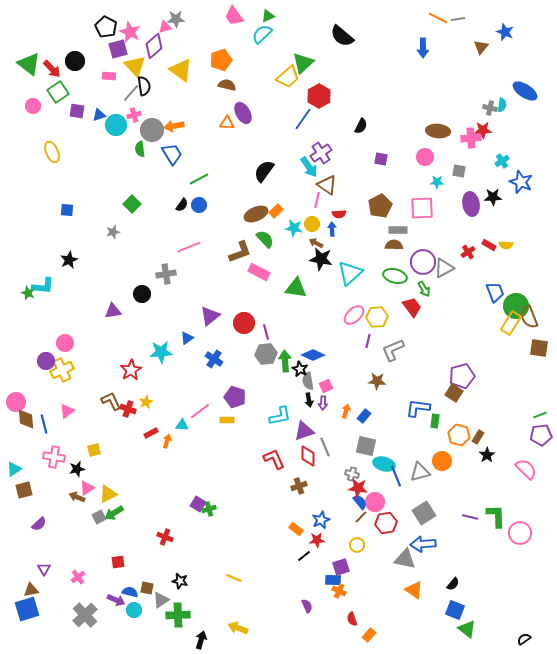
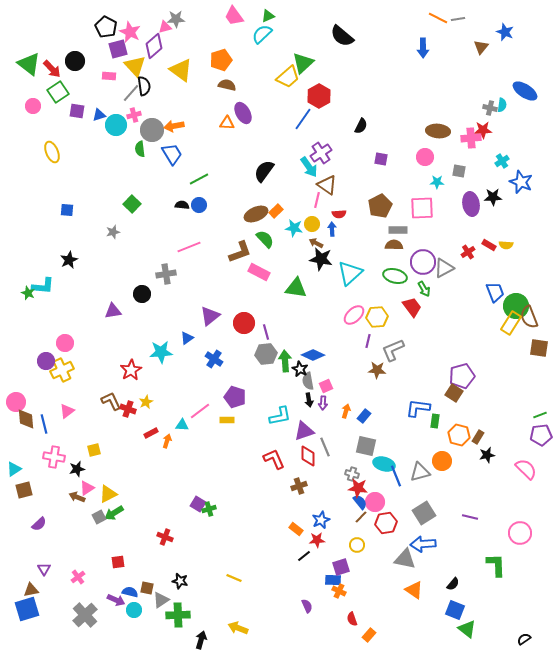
black semicircle at (182, 205): rotated 120 degrees counterclockwise
brown star at (377, 381): moved 11 px up
black star at (487, 455): rotated 21 degrees clockwise
green L-shape at (496, 516): moved 49 px down
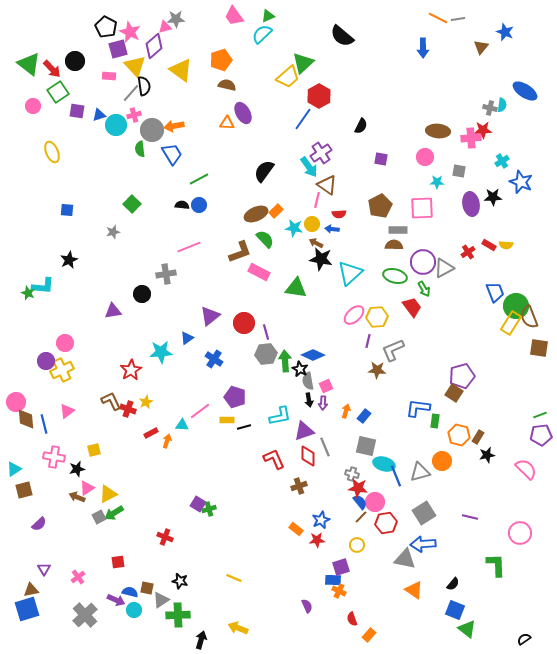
blue arrow at (332, 229): rotated 80 degrees counterclockwise
black line at (304, 556): moved 60 px left, 129 px up; rotated 24 degrees clockwise
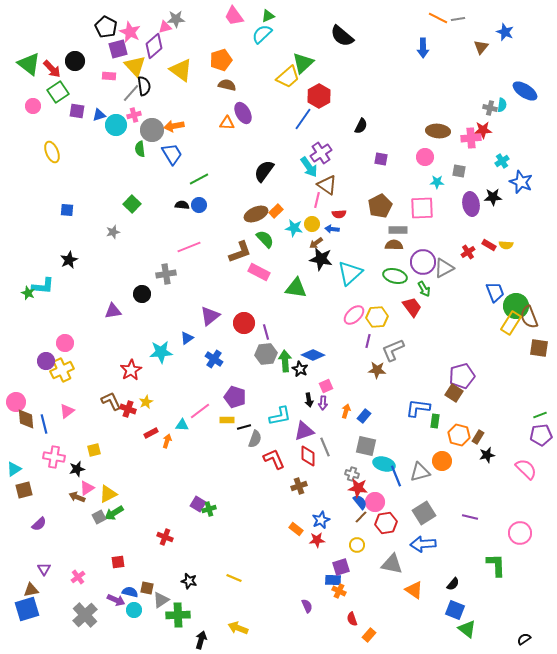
brown arrow at (316, 243): rotated 64 degrees counterclockwise
gray semicircle at (308, 381): moved 53 px left, 58 px down; rotated 150 degrees counterclockwise
gray triangle at (405, 559): moved 13 px left, 5 px down
black star at (180, 581): moved 9 px right
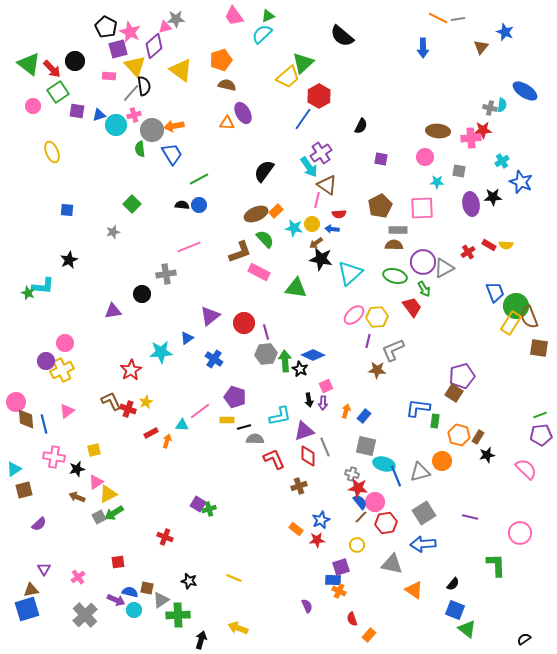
gray semicircle at (255, 439): rotated 108 degrees counterclockwise
pink triangle at (87, 488): moved 9 px right, 6 px up
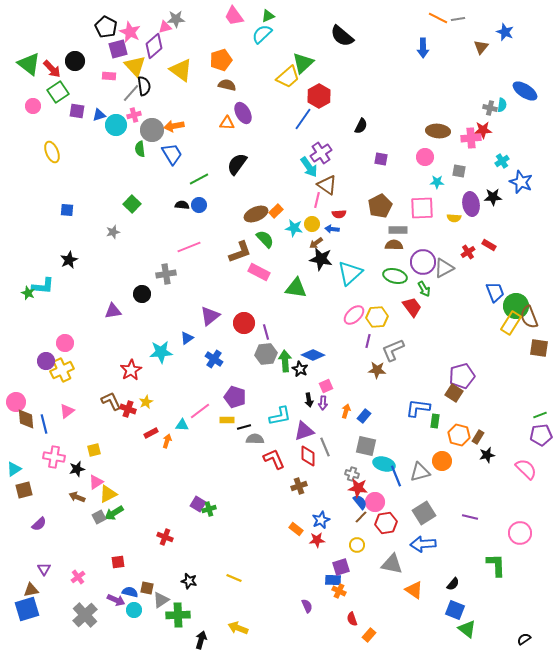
black semicircle at (264, 171): moved 27 px left, 7 px up
yellow semicircle at (506, 245): moved 52 px left, 27 px up
